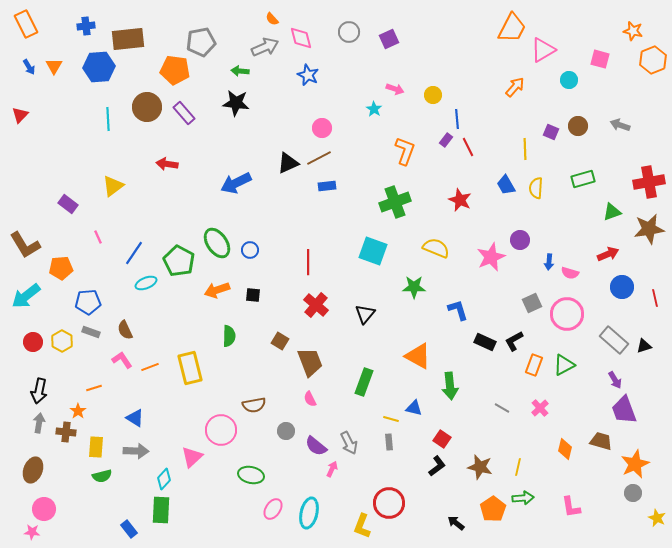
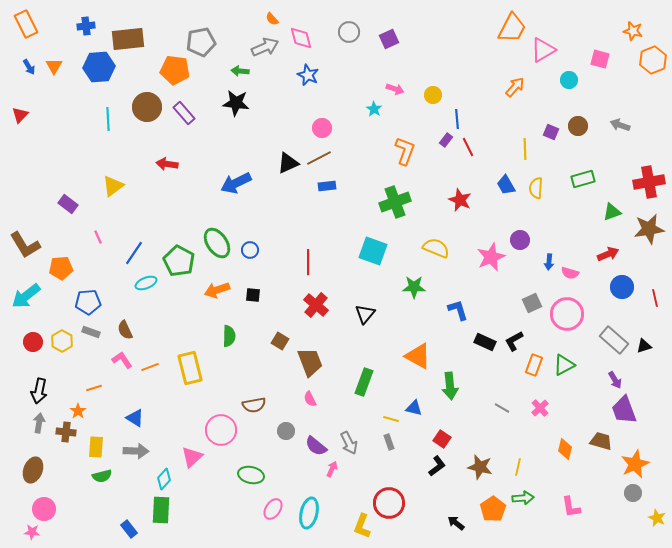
gray rectangle at (389, 442): rotated 14 degrees counterclockwise
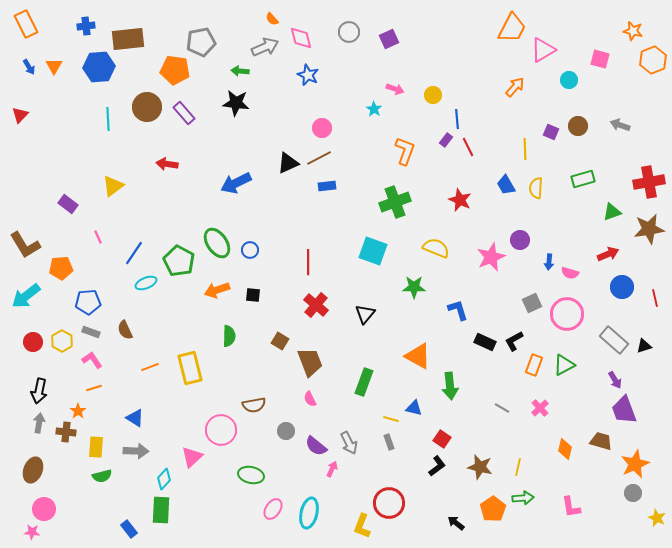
pink L-shape at (122, 360): moved 30 px left
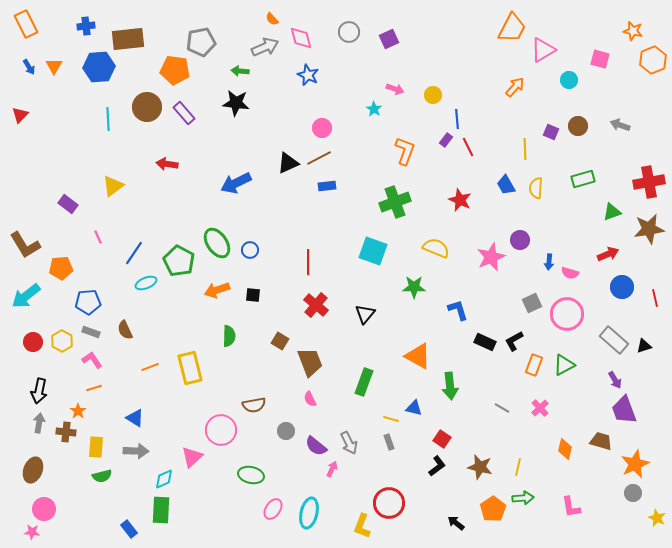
cyan diamond at (164, 479): rotated 25 degrees clockwise
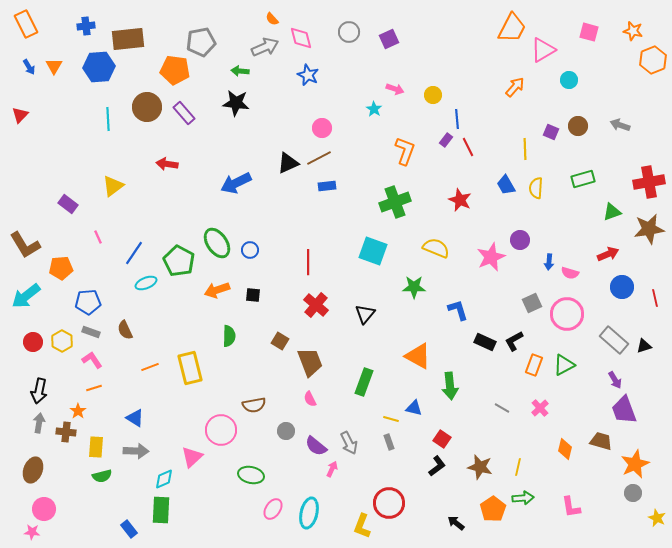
pink square at (600, 59): moved 11 px left, 27 px up
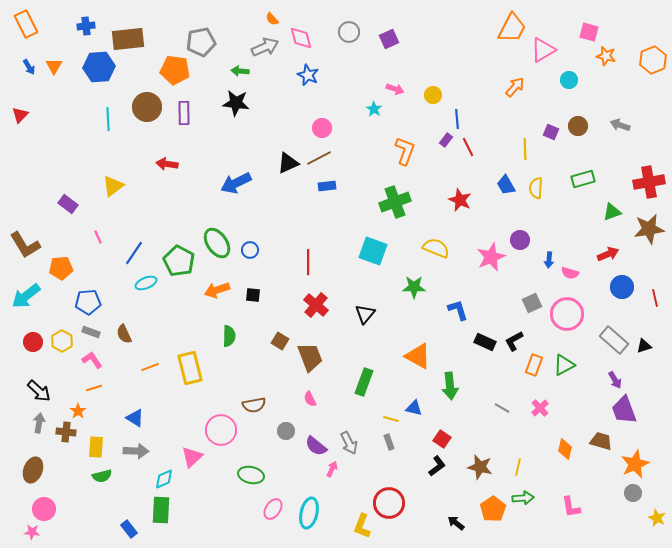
orange star at (633, 31): moved 27 px left, 25 px down
purple rectangle at (184, 113): rotated 40 degrees clockwise
blue arrow at (549, 262): moved 2 px up
brown semicircle at (125, 330): moved 1 px left, 4 px down
brown trapezoid at (310, 362): moved 5 px up
black arrow at (39, 391): rotated 60 degrees counterclockwise
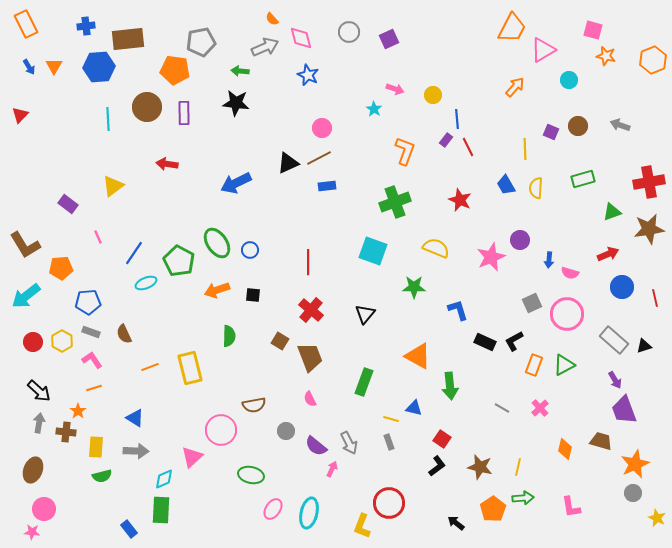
pink square at (589, 32): moved 4 px right, 2 px up
red cross at (316, 305): moved 5 px left, 5 px down
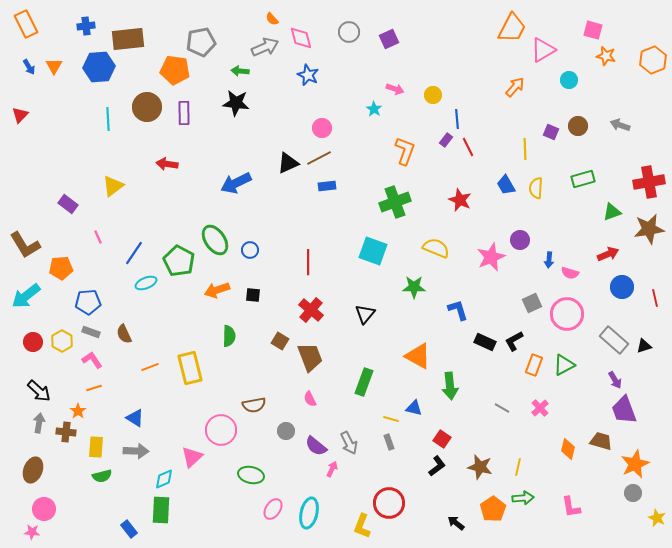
green ellipse at (217, 243): moved 2 px left, 3 px up
orange diamond at (565, 449): moved 3 px right
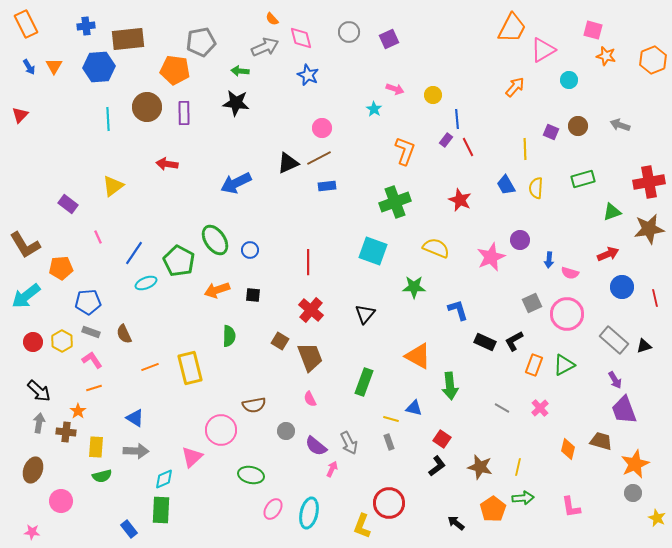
pink circle at (44, 509): moved 17 px right, 8 px up
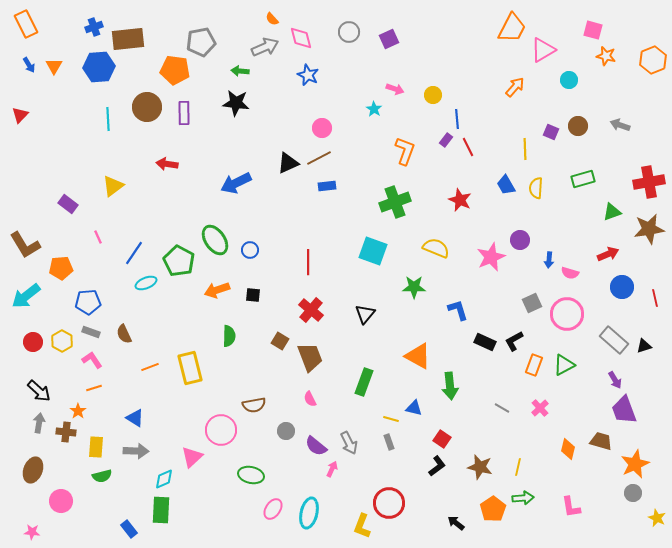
blue cross at (86, 26): moved 8 px right, 1 px down; rotated 12 degrees counterclockwise
blue arrow at (29, 67): moved 2 px up
